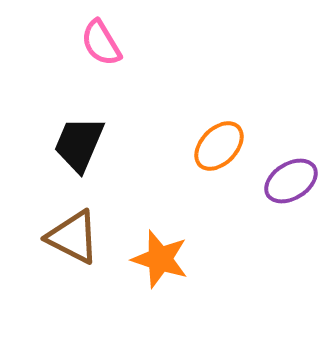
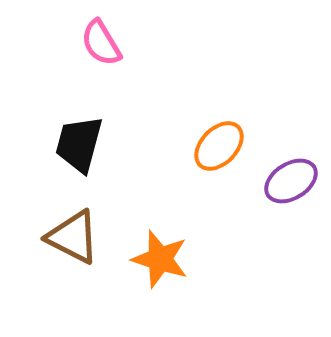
black trapezoid: rotated 8 degrees counterclockwise
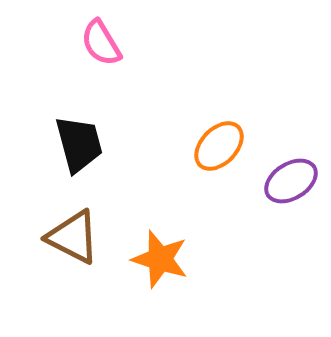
black trapezoid: rotated 150 degrees clockwise
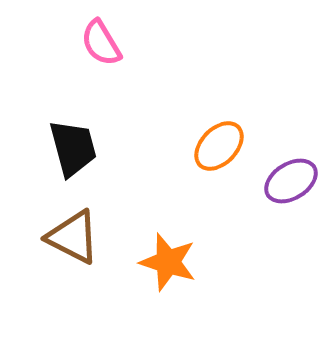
black trapezoid: moved 6 px left, 4 px down
orange star: moved 8 px right, 3 px down
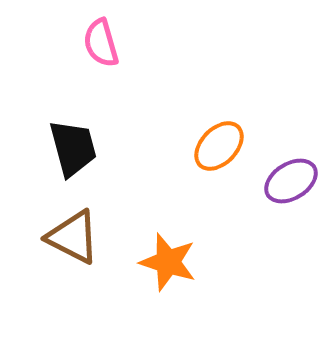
pink semicircle: rotated 15 degrees clockwise
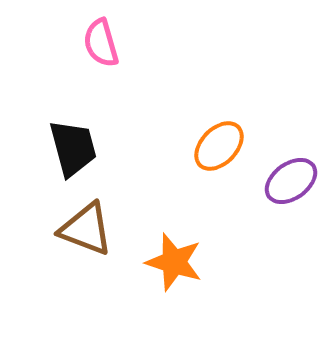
purple ellipse: rotated 4 degrees counterclockwise
brown triangle: moved 13 px right, 8 px up; rotated 6 degrees counterclockwise
orange star: moved 6 px right
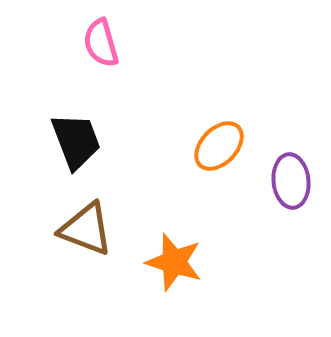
black trapezoid: moved 3 px right, 7 px up; rotated 6 degrees counterclockwise
purple ellipse: rotated 60 degrees counterclockwise
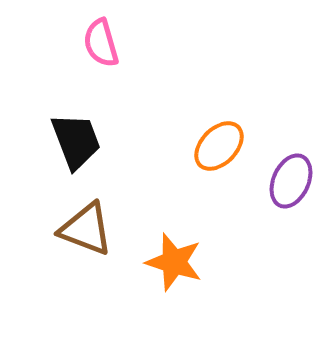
purple ellipse: rotated 30 degrees clockwise
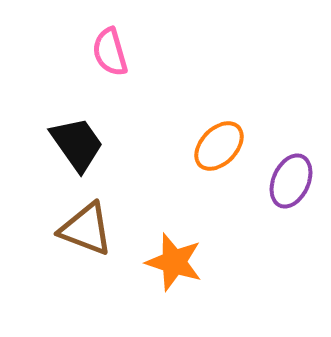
pink semicircle: moved 9 px right, 9 px down
black trapezoid: moved 1 px right, 3 px down; rotated 14 degrees counterclockwise
